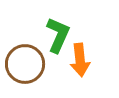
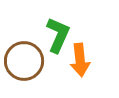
brown circle: moved 1 px left, 3 px up
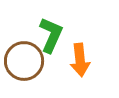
green L-shape: moved 7 px left
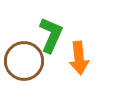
orange arrow: moved 1 px left, 2 px up
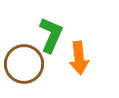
brown circle: moved 3 px down
